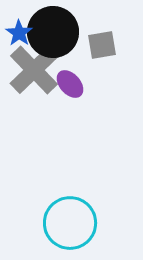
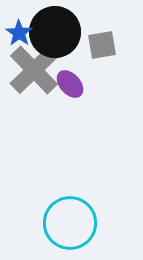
black circle: moved 2 px right
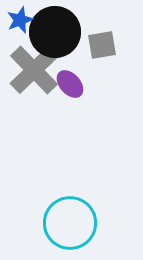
blue star: moved 1 px right, 13 px up; rotated 16 degrees clockwise
